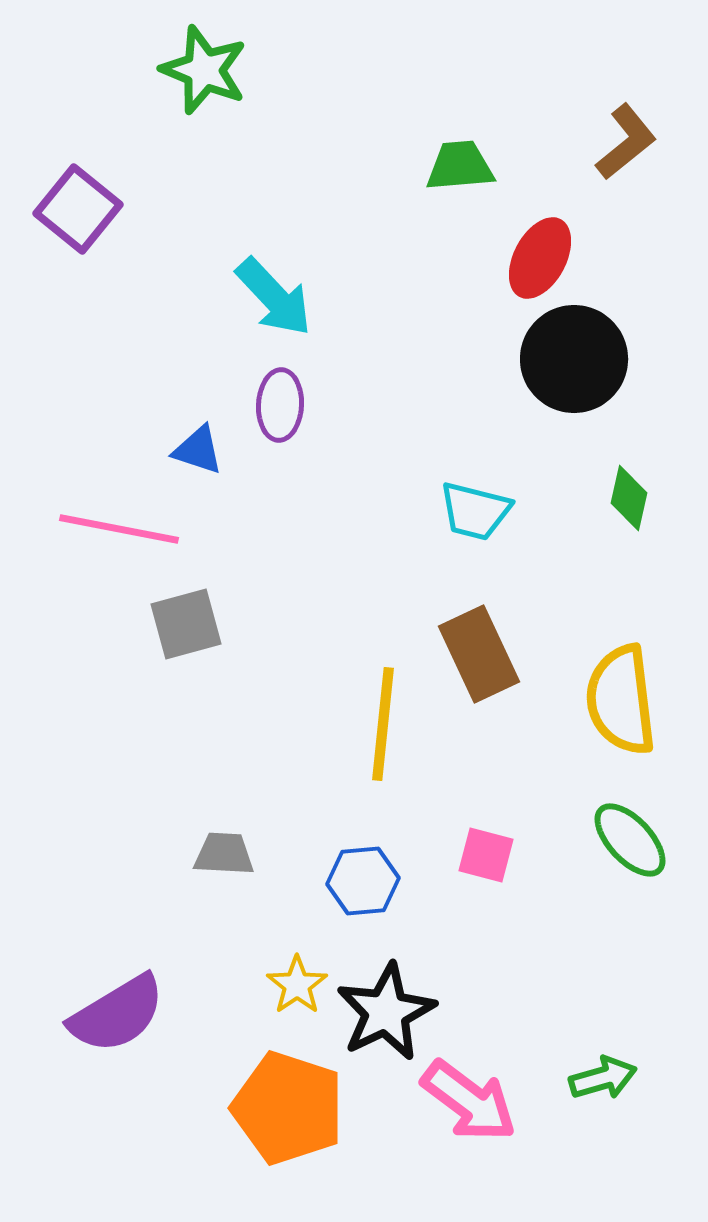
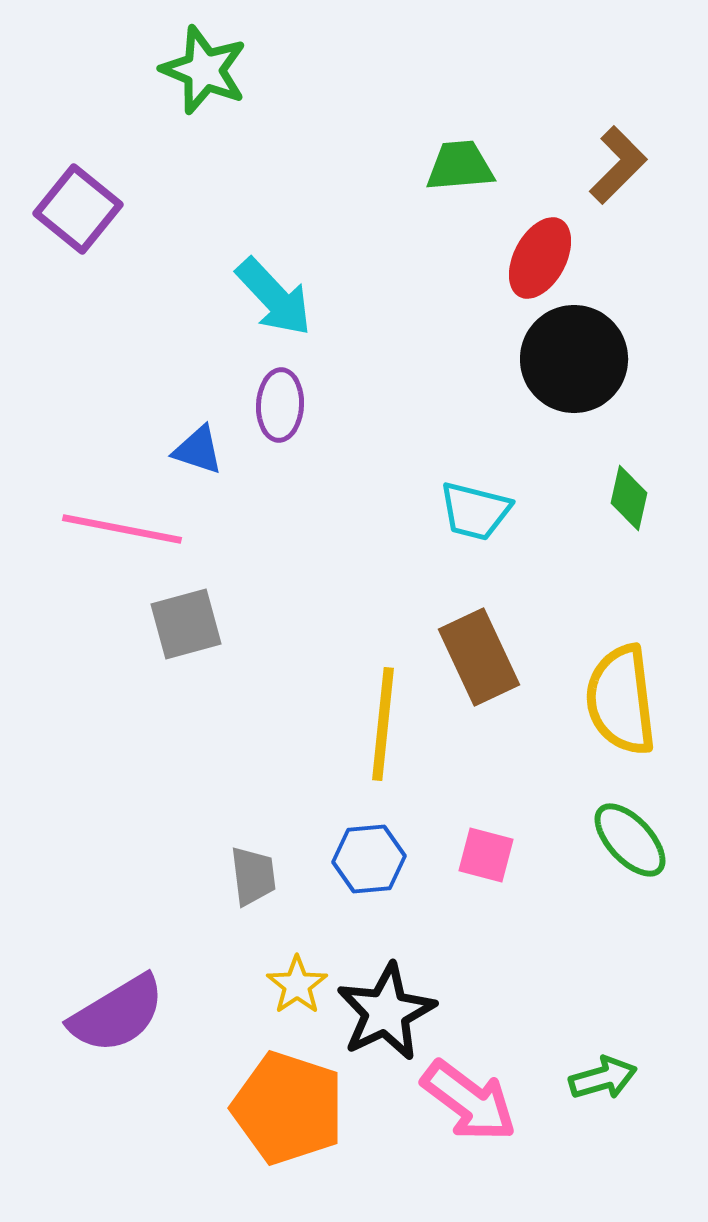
brown L-shape: moved 8 px left, 23 px down; rotated 6 degrees counterclockwise
pink line: moved 3 px right
brown rectangle: moved 3 px down
gray trapezoid: moved 29 px right, 22 px down; rotated 80 degrees clockwise
blue hexagon: moved 6 px right, 22 px up
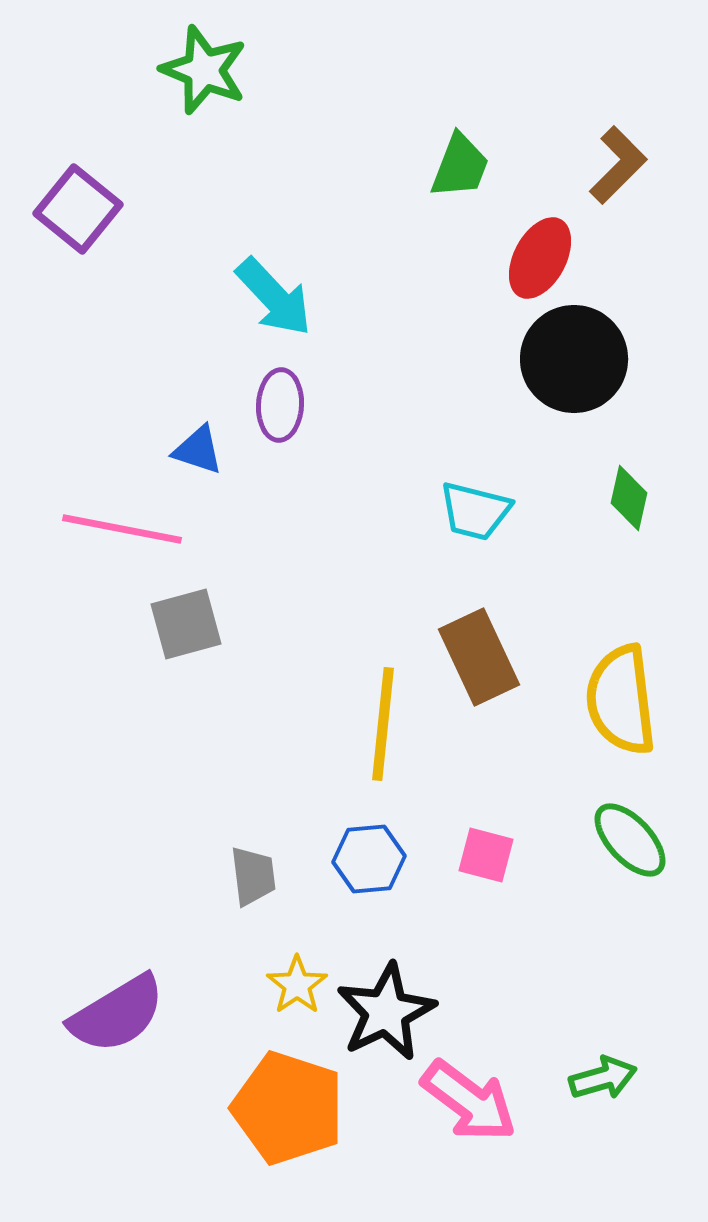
green trapezoid: rotated 116 degrees clockwise
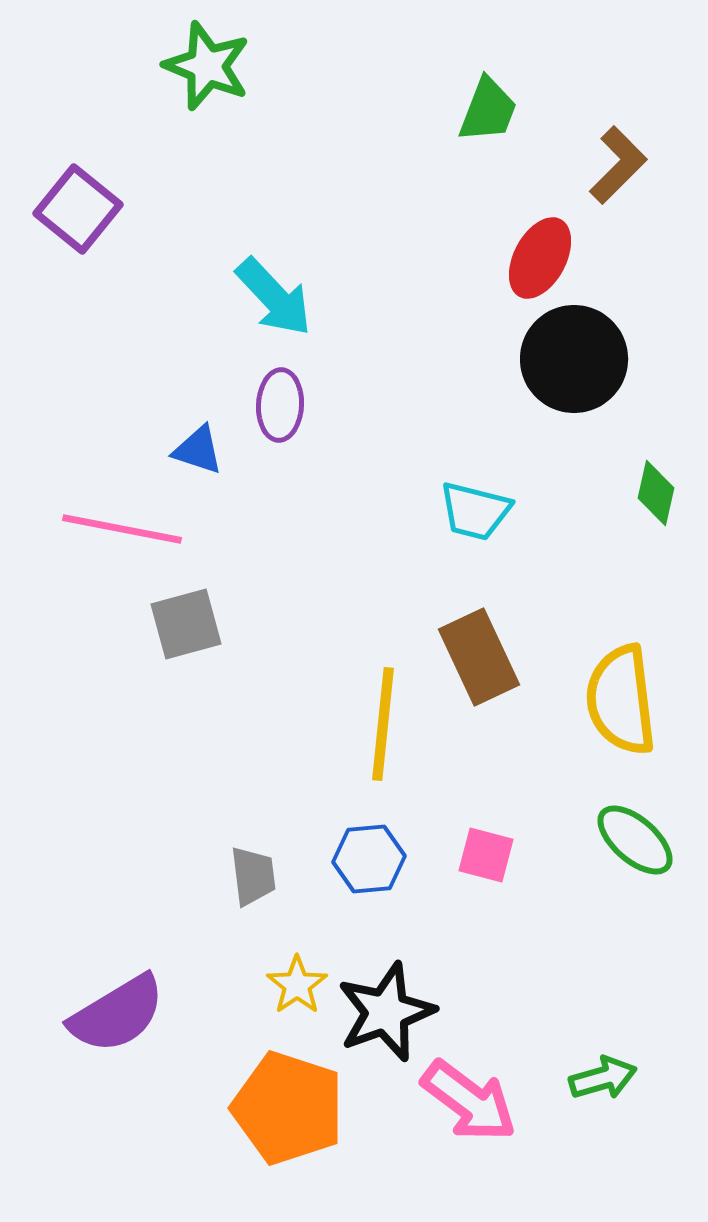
green star: moved 3 px right, 4 px up
green trapezoid: moved 28 px right, 56 px up
green diamond: moved 27 px right, 5 px up
green ellipse: moved 5 px right; rotated 6 degrees counterclockwise
black star: rotated 6 degrees clockwise
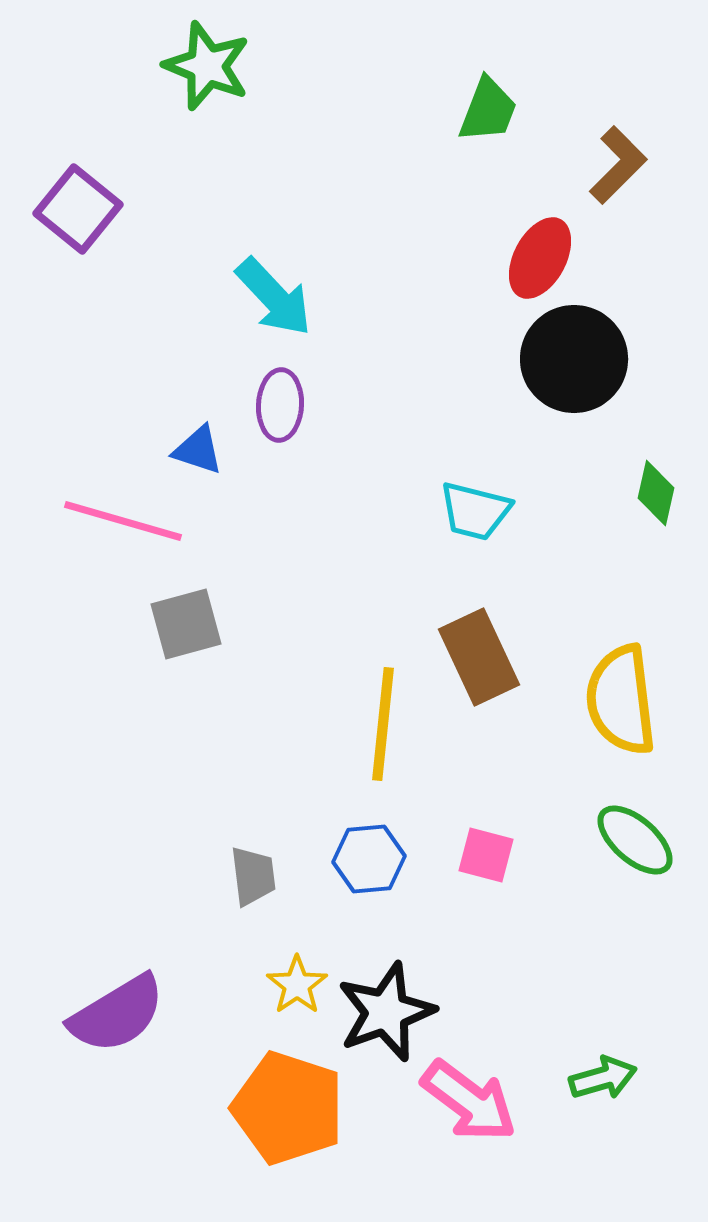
pink line: moved 1 px right, 8 px up; rotated 5 degrees clockwise
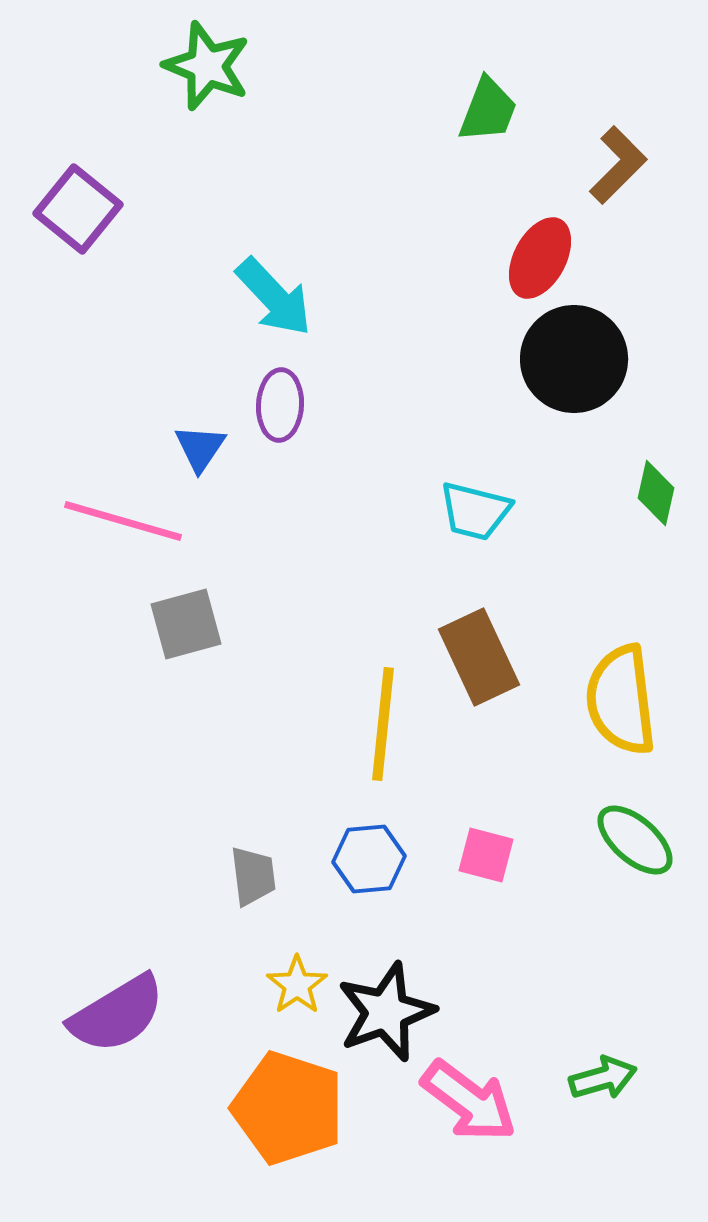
blue triangle: moved 2 px right, 2 px up; rotated 46 degrees clockwise
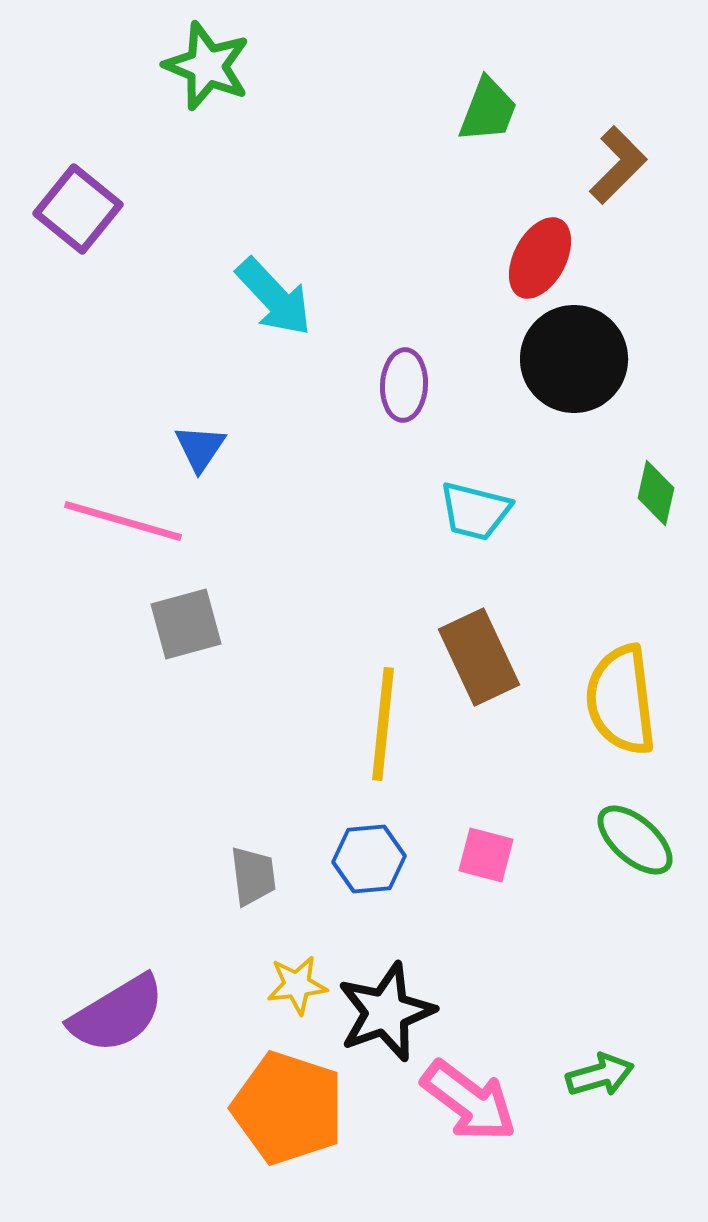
purple ellipse: moved 124 px right, 20 px up
yellow star: rotated 28 degrees clockwise
green arrow: moved 3 px left, 3 px up
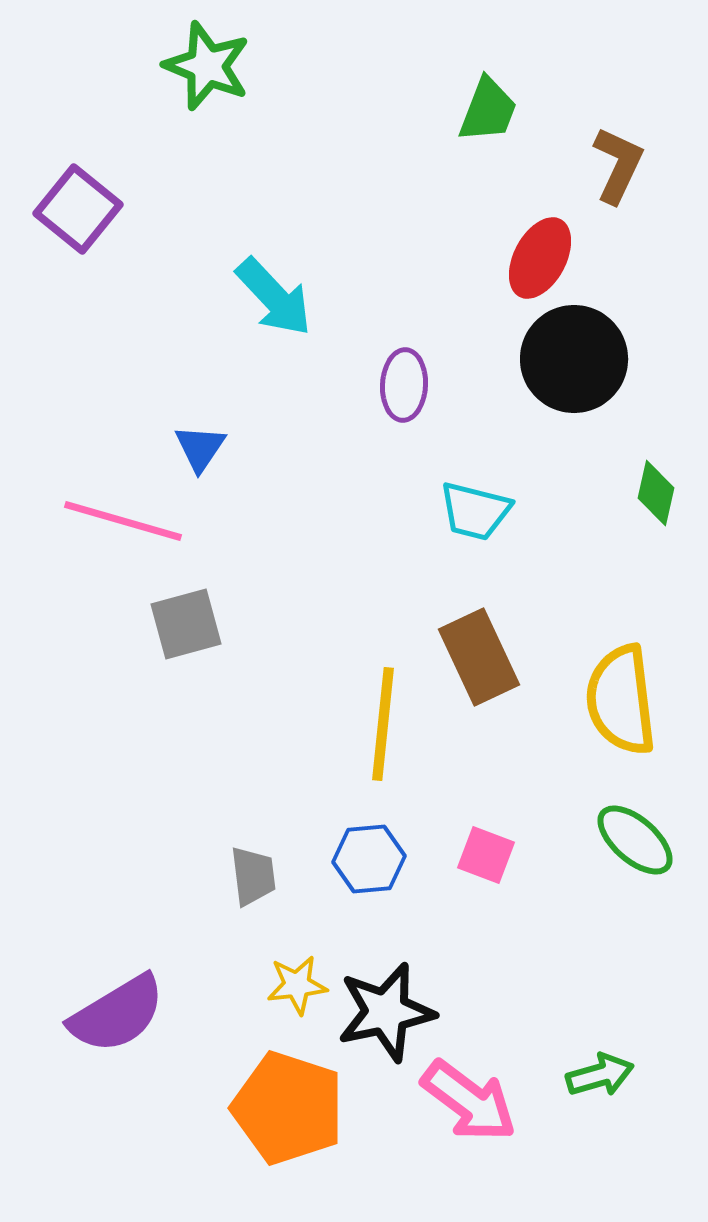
brown L-shape: rotated 20 degrees counterclockwise
pink square: rotated 6 degrees clockwise
black star: rotated 8 degrees clockwise
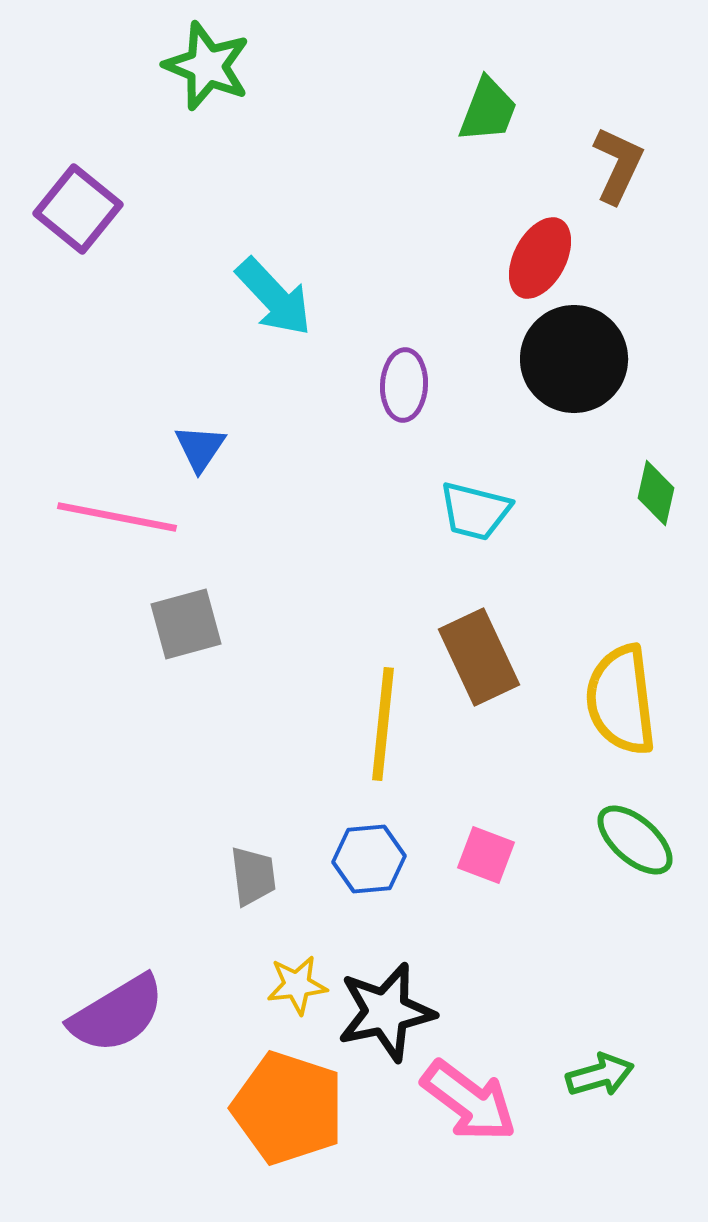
pink line: moved 6 px left, 4 px up; rotated 5 degrees counterclockwise
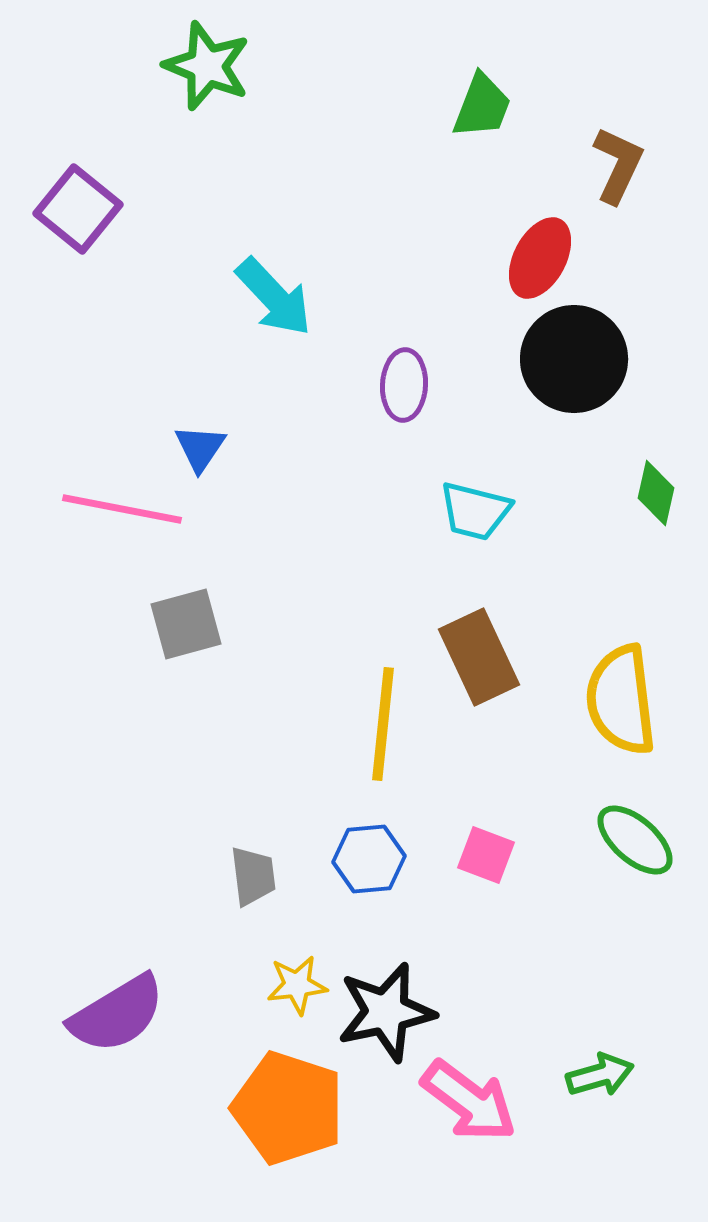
green trapezoid: moved 6 px left, 4 px up
pink line: moved 5 px right, 8 px up
